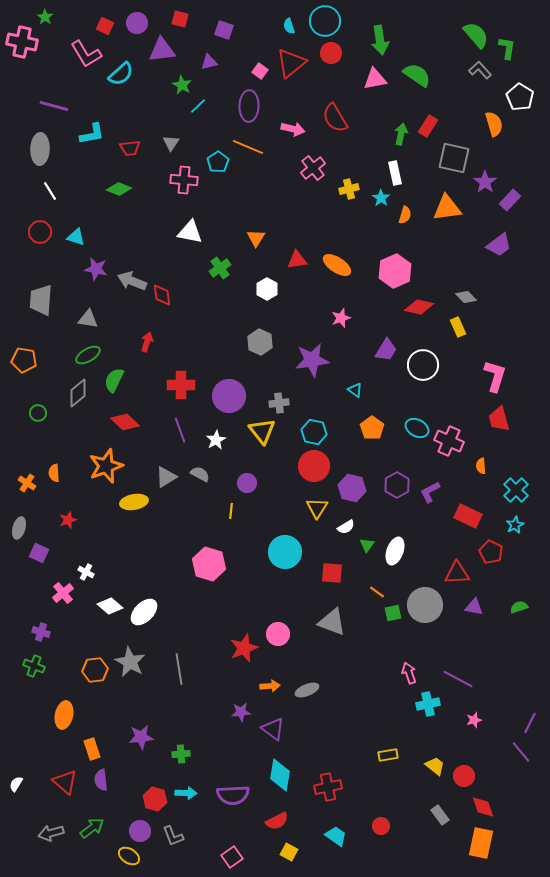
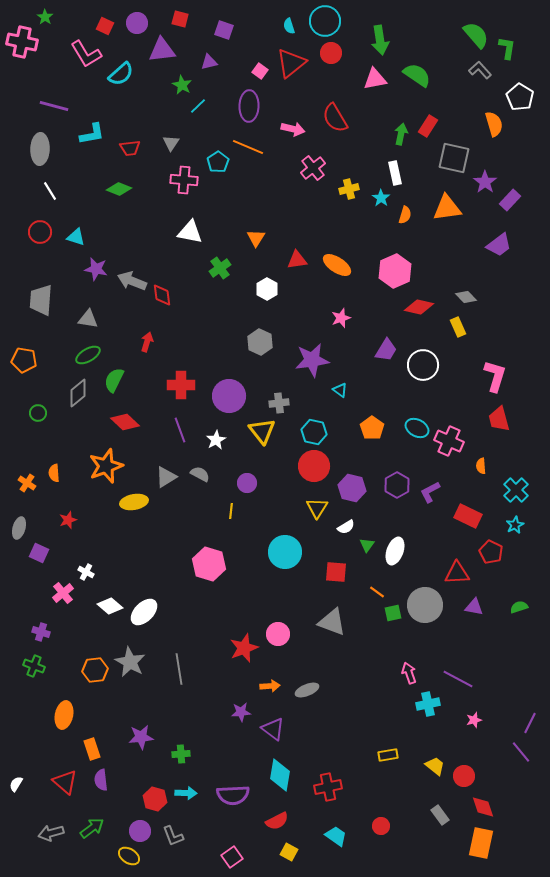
cyan triangle at (355, 390): moved 15 px left
red square at (332, 573): moved 4 px right, 1 px up
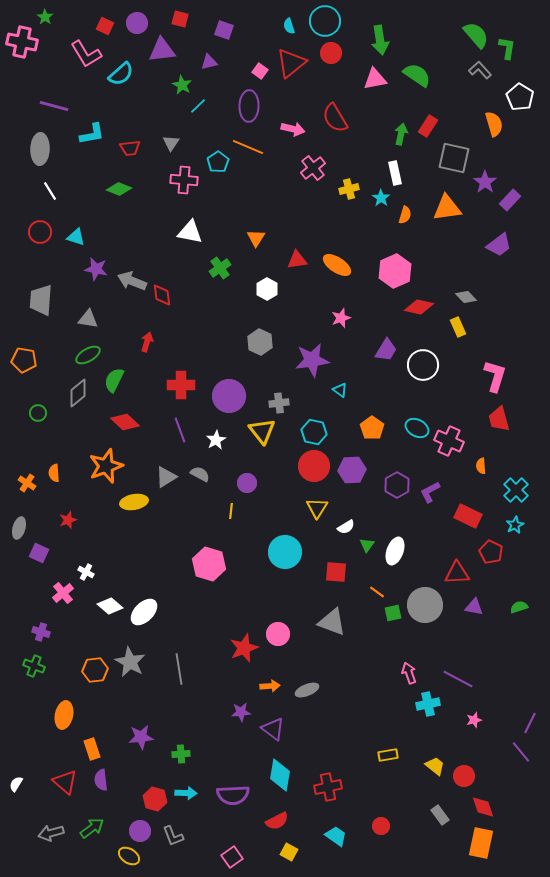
purple hexagon at (352, 488): moved 18 px up; rotated 16 degrees counterclockwise
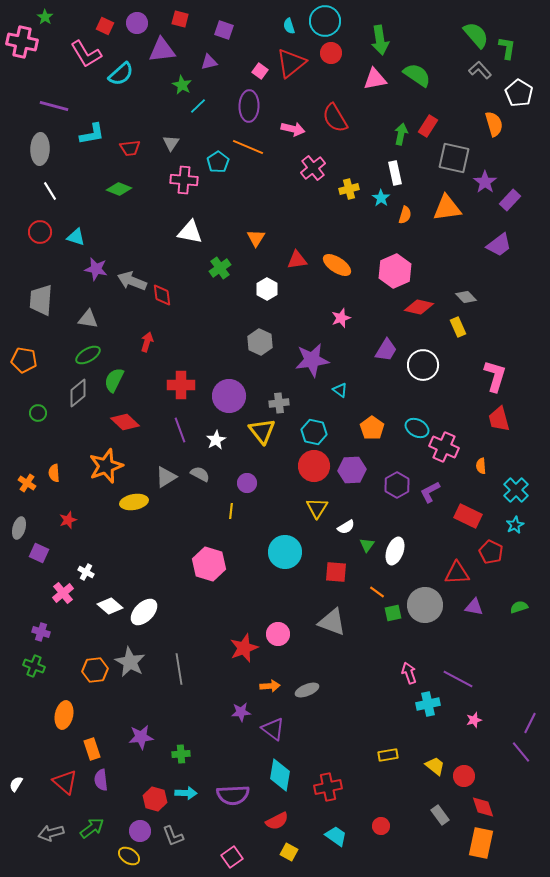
white pentagon at (520, 97): moved 1 px left, 4 px up
pink cross at (449, 441): moved 5 px left, 6 px down
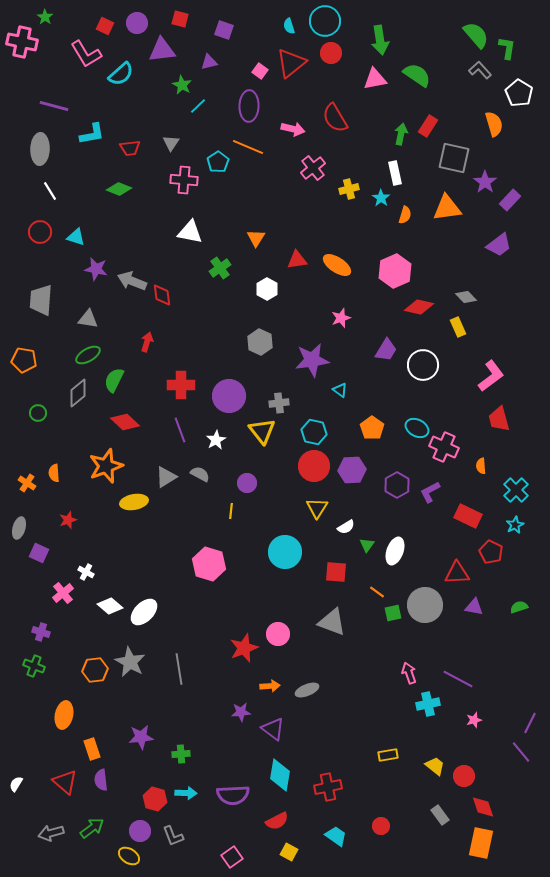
pink L-shape at (495, 376): moved 4 px left; rotated 36 degrees clockwise
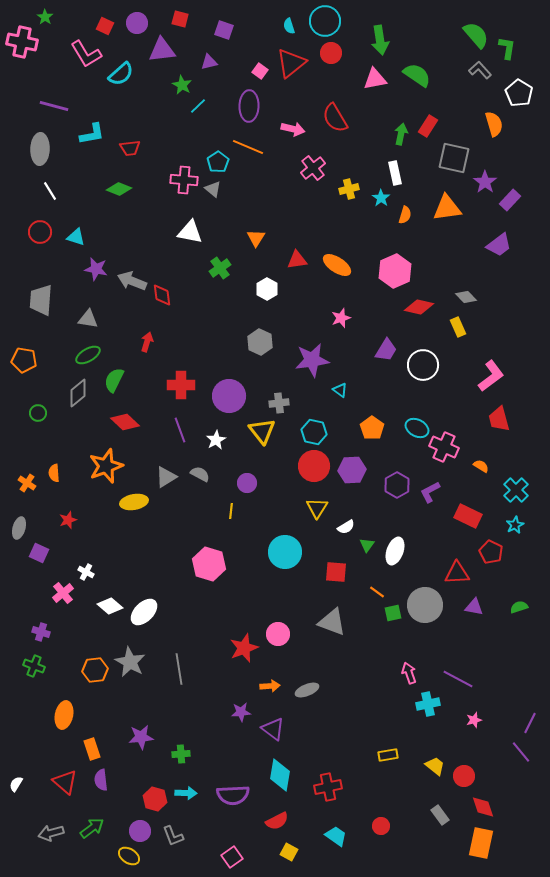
gray triangle at (171, 143): moved 42 px right, 46 px down; rotated 24 degrees counterclockwise
orange semicircle at (481, 466): rotated 126 degrees clockwise
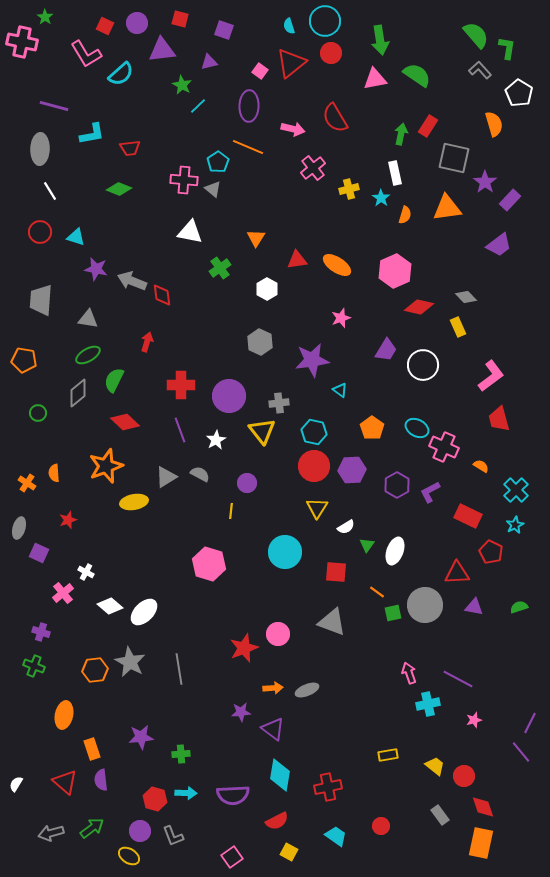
orange arrow at (270, 686): moved 3 px right, 2 px down
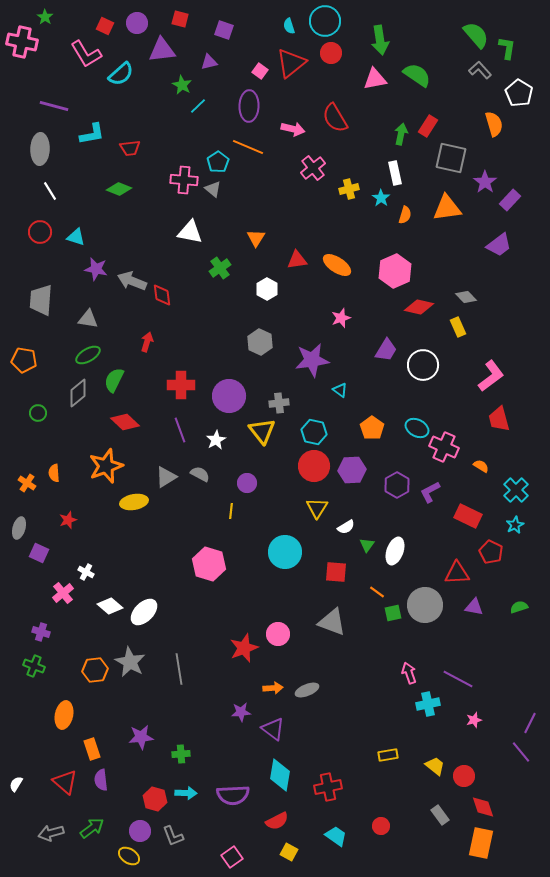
gray square at (454, 158): moved 3 px left
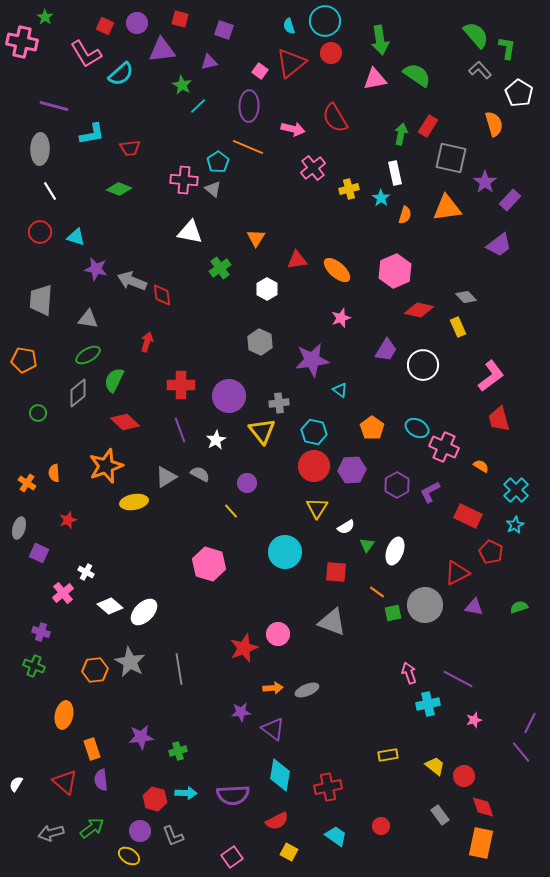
orange ellipse at (337, 265): moved 5 px down; rotated 8 degrees clockwise
red diamond at (419, 307): moved 3 px down
yellow line at (231, 511): rotated 49 degrees counterclockwise
red triangle at (457, 573): rotated 24 degrees counterclockwise
green cross at (181, 754): moved 3 px left, 3 px up; rotated 12 degrees counterclockwise
